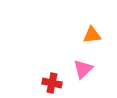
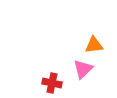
orange triangle: moved 2 px right, 10 px down
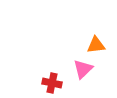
orange triangle: moved 2 px right
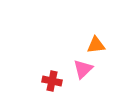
red cross: moved 2 px up
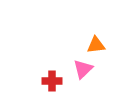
red cross: rotated 12 degrees counterclockwise
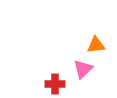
red cross: moved 3 px right, 3 px down
